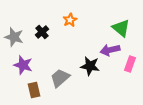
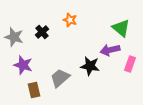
orange star: rotated 24 degrees counterclockwise
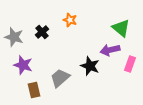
black star: rotated 12 degrees clockwise
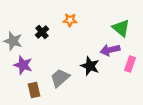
orange star: rotated 16 degrees counterclockwise
gray star: moved 1 px left, 4 px down
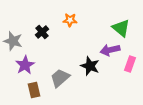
purple star: moved 2 px right; rotated 24 degrees clockwise
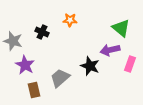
black cross: rotated 24 degrees counterclockwise
purple star: rotated 12 degrees counterclockwise
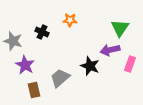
green triangle: moved 1 px left; rotated 24 degrees clockwise
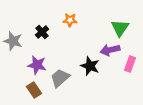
black cross: rotated 24 degrees clockwise
purple star: moved 12 px right; rotated 18 degrees counterclockwise
brown rectangle: rotated 21 degrees counterclockwise
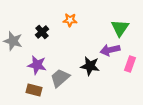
black star: rotated 12 degrees counterclockwise
brown rectangle: rotated 42 degrees counterclockwise
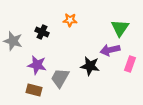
black cross: rotated 24 degrees counterclockwise
gray trapezoid: rotated 20 degrees counterclockwise
